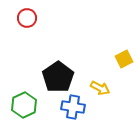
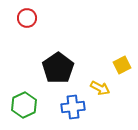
yellow square: moved 2 px left, 6 px down
black pentagon: moved 9 px up
blue cross: rotated 15 degrees counterclockwise
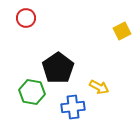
red circle: moved 1 px left
yellow square: moved 34 px up
yellow arrow: moved 1 px left, 1 px up
green hexagon: moved 8 px right, 13 px up; rotated 25 degrees counterclockwise
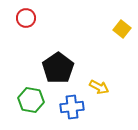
yellow square: moved 2 px up; rotated 24 degrees counterclockwise
green hexagon: moved 1 px left, 8 px down
blue cross: moved 1 px left
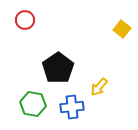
red circle: moved 1 px left, 2 px down
yellow arrow: rotated 102 degrees clockwise
green hexagon: moved 2 px right, 4 px down
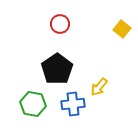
red circle: moved 35 px right, 4 px down
black pentagon: moved 1 px left, 1 px down
blue cross: moved 1 px right, 3 px up
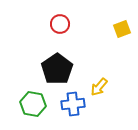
yellow square: rotated 30 degrees clockwise
